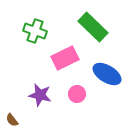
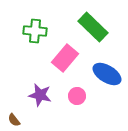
green cross: rotated 15 degrees counterclockwise
pink rectangle: rotated 24 degrees counterclockwise
pink circle: moved 2 px down
brown semicircle: moved 2 px right
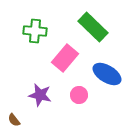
pink circle: moved 2 px right, 1 px up
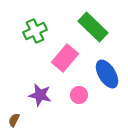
green cross: rotated 30 degrees counterclockwise
blue ellipse: rotated 28 degrees clockwise
brown semicircle: rotated 64 degrees clockwise
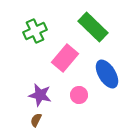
brown semicircle: moved 22 px right
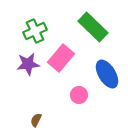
pink rectangle: moved 4 px left
purple star: moved 12 px left, 31 px up; rotated 20 degrees counterclockwise
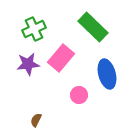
green cross: moved 1 px left, 2 px up
blue ellipse: rotated 16 degrees clockwise
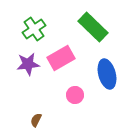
green cross: rotated 10 degrees counterclockwise
pink rectangle: rotated 20 degrees clockwise
pink circle: moved 4 px left
